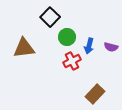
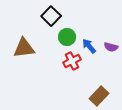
black square: moved 1 px right, 1 px up
blue arrow: rotated 126 degrees clockwise
brown rectangle: moved 4 px right, 2 px down
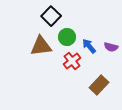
brown triangle: moved 17 px right, 2 px up
red cross: rotated 12 degrees counterclockwise
brown rectangle: moved 11 px up
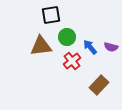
black square: moved 1 px up; rotated 36 degrees clockwise
blue arrow: moved 1 px right, 1 px down
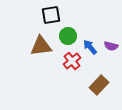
green circle: moved 1 px right, 1 px up
purple semicircle: moved 1 px up
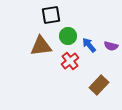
blue arrow: moved 1 px left, 2 px up
red cross: moved 2 px left
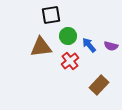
brown triangle: moved 1 px down
